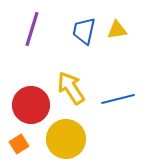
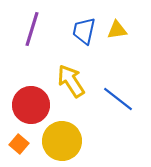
yellow arrow: moved 7 px up
blue line: rotated 52 degrees clockwise
yellow circle: moved 4 px left, 2 px down
orange square: rotated 18 degrees counterclockwise
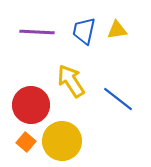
purple line: moved 5 px right, 3 px down; rotated 76 degrees clockwise
orange square: moved 7 px right, 2 px up
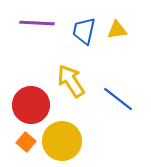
purple line: moved 9 px up
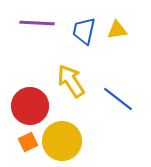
red circle: moved 1 px left, 1 px down
orange square: moved 2 px right; rotated 24 degrees clockwise
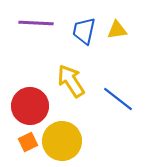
purple line: moved 1 px left
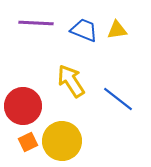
blue trapezoid: moved 1 px up; rotated 100 degrees clockwise
red circle: moved 7 px left
